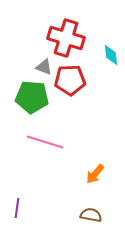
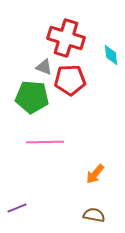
pink line: rotated 18 degrees counterclockwise
purple line: rotated 60 degrees clockwise
brown semicircle: moved 3 px right
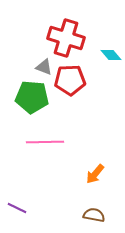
cyan diamond: rotated 35 degrees counterclockwise
purple line: rotated 48 degrees clockwise
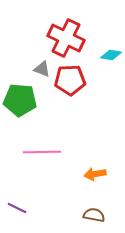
red cross: rotated 9 degrees clockwise
cyan diamond: rotated 40 degrees counterclockwise
gray triangle: moved 2 px left, 2 px down
green pentagon: moved 12 px left, 3 px down
pink line: moved 3 px left, 10 px down
orange arrow: rotated 40 degrees clockwise
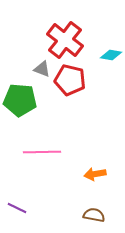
red cross: moved 1 px left, 2 px down; rotated 12 degrees clockwise
red pentagon: rotated 16 degrees clockwise
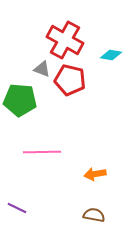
red cross: rotated 9 degrees counterclockwise
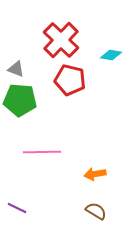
red cross: moved 4 px left; rotated 15 degrees clockwise
gray triangle: moved 26 px left
brown semicircle: moved 2 px right, 4 px up; rotated 20 degrees clockwise
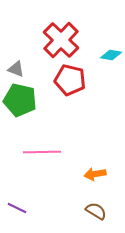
green pentagon: rotated 8 degrees clockwise
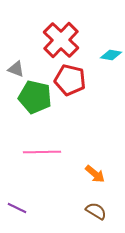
green pentagon: moved 15 px right, 3 px up
orange arrow: rotated 130 degrees counterclockwise
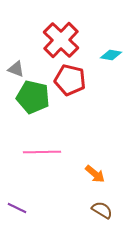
green pentagon: moved 2 px left
brown semicircle: moved 6 px right, 1 px up
